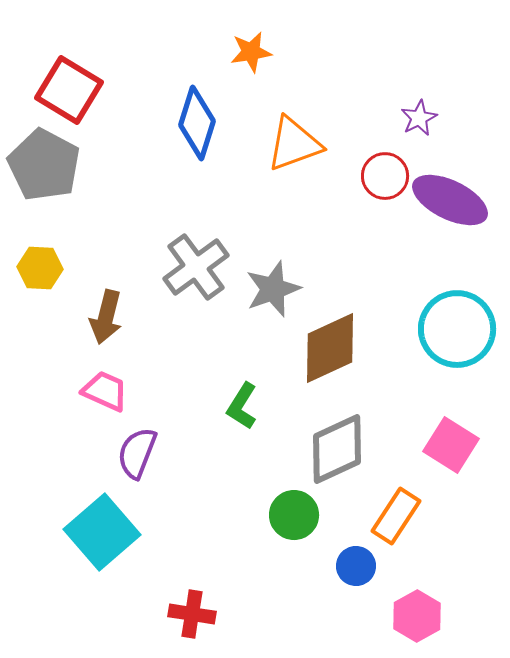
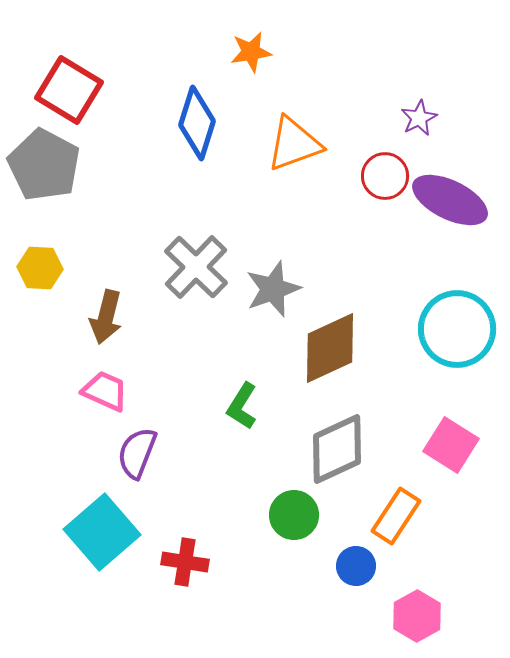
gray cross: rotated 10 degrees counterclockwise
red cross: moved 7 px left, 52 px up
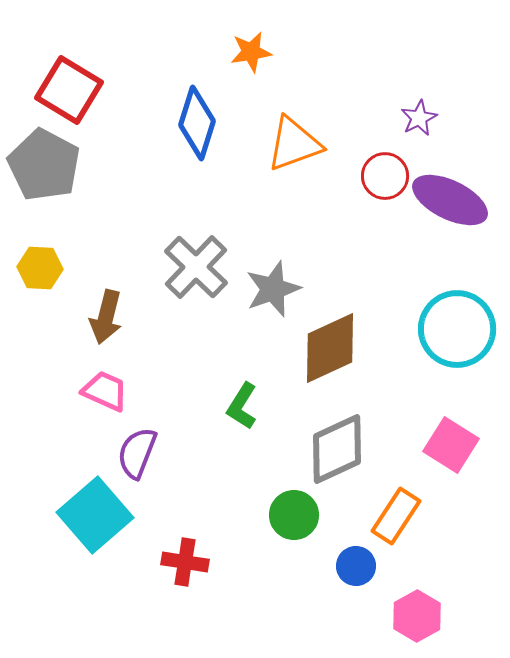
cyan square: moved 7 px left, 17 px up
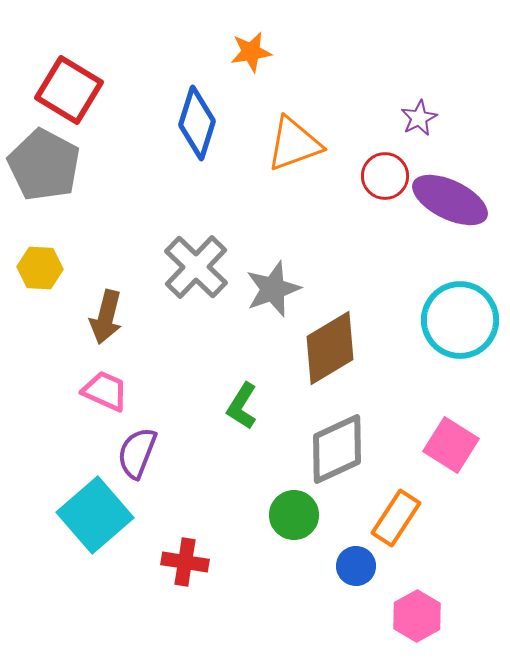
cyan circle: moved 3 px right, 9 px up
brown diamond: rotated 6 degrees counterclockwise
orange rectangle: moved 2 px down
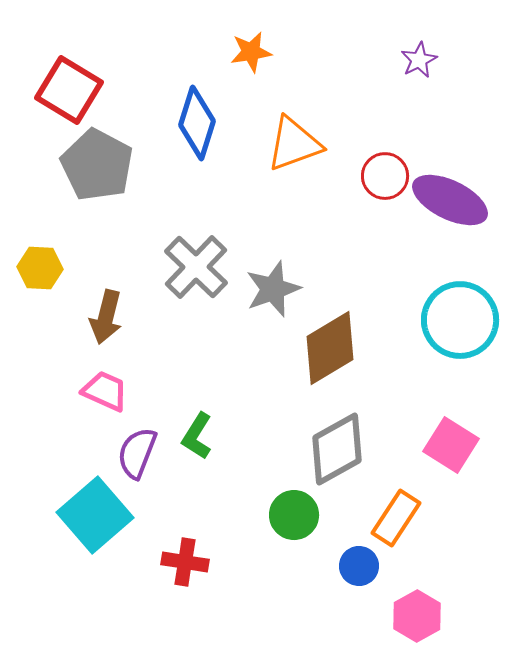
purple star: moved 58 px up
gray pentagon: moved 53 px right
green L-shape: moved 45 px left, 30 px down
gray diamond: rotated 4 degrees counterclockwise
blue circle: moved 3 px right
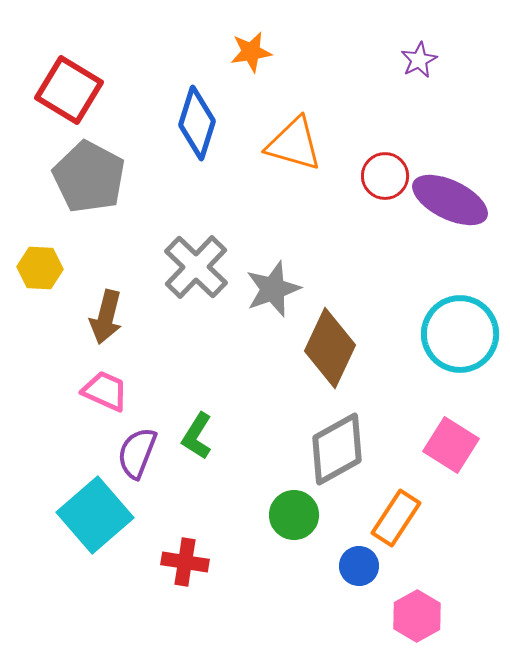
orange triangle: rotated 36 degrees clockwise
gray pentagon: moved 8 px left, 12 px down
cyan circle: moved 14 px down
brown diamond: rotated 34 degrees counterclockwise
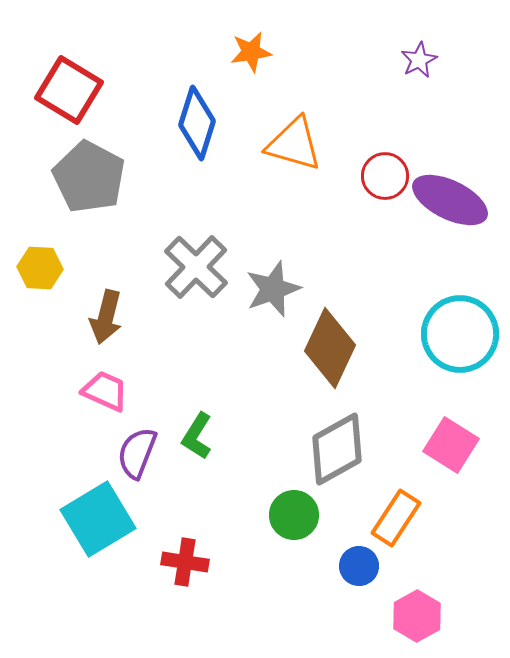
cyan square: moved 3 px right, 4 px down; rotated 10 degrees clockwise
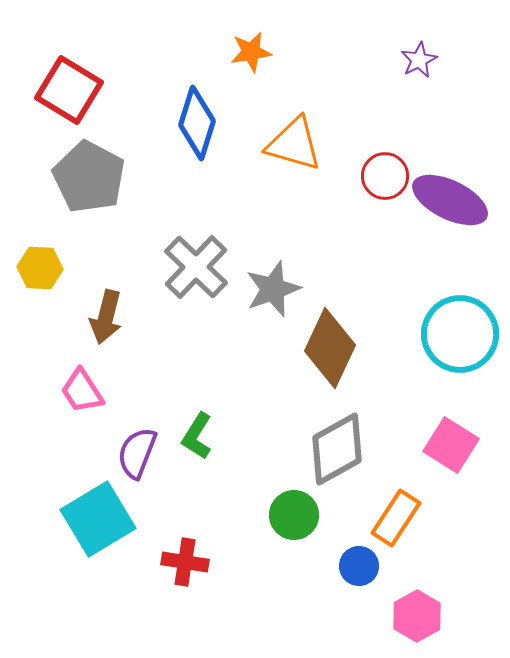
pink trapezoid: moved 23 px left; rotated 147 degrees counterclockwise
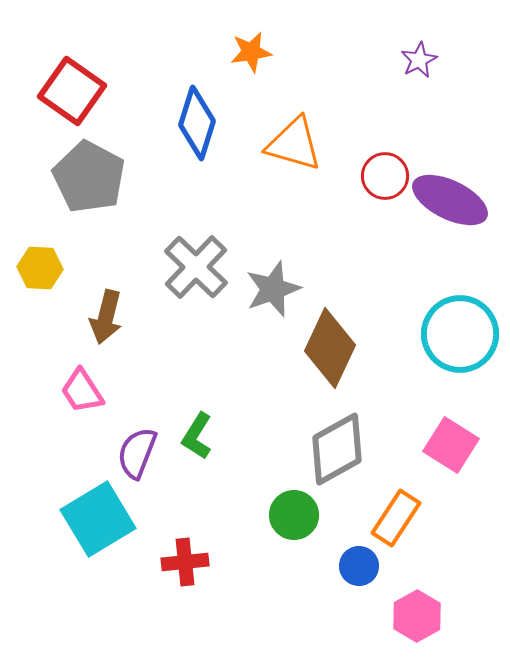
red square: moved 3 px right, 1 px down; rotated 4 degrees clockwise
red cross: rotated 15 degrees counterclockwise
